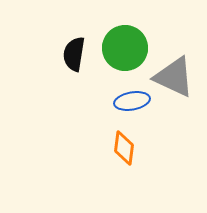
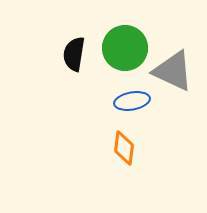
gray triangle: moved 1 px left, 6 px up
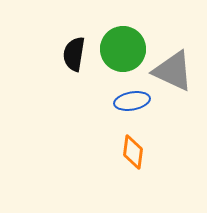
green circle: moved 2 px left, 1 px down
orange diamond: moved 9 px right, 4 px down
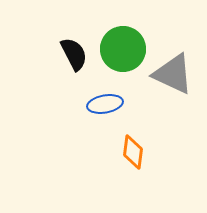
black semicircle: rotated 144 degrees clockwise
gray triangle: moved 3 px down
blue ellipse: moved 27 px left, 3 px down
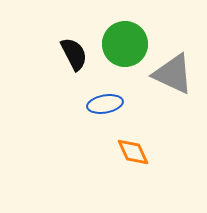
green circle: moved 2 px right, 5 px up
orange diamond: rotated 32 degrees counterclockwise
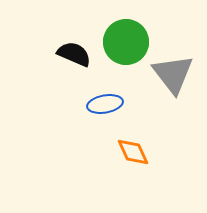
green circle: moved 1 px right, 2 px up
black semicircle: rotated 40 degrees counterclockwise
gray triangle: rotated 27 degrees clockwise
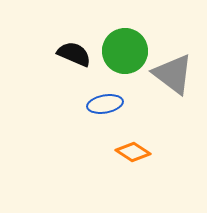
green circle: moved 1 px left, 9 px down
gray triangle: rotated 15 degrees counterclockwise
orange diamond: rotated 32 degrees counterclockwise
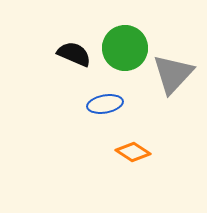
green circle: moved 3 px up
gray triangle: rotated 36 degrees clockwise
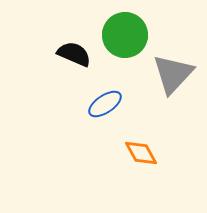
green circle: moved 13 px up
blue ellipse: rotated 24 degrees counterclockwise
orange diamond: moved 8 px right, 1 px down; rotated 28 degrees clockwise
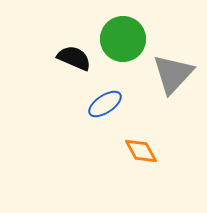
green circle: moved 2 px left, 4 px down
black semicircle: moved 4 px down
orange diamond: moved 2 px up
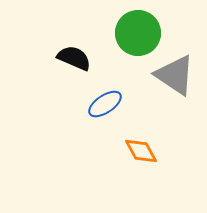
green circle: moved 15 px right, 6 px up
gray triangle: moved 2 px right, 1 px down; rotated 39 degrees counterclockwise
